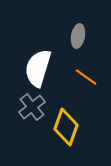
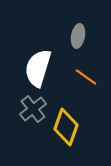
gray cross: moved 1 px right, 2 px down
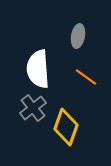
white semicircle: moved 1 px down; rotated 21 degrees counterclockwise
gray cross: moved 1 px up
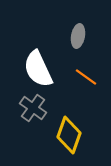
white semicircle: rotated 21 degrees counterclockwise
gray cross: rotated 16 degrees counterclockwise
yellow diamond: moved 3 px right, 8 px down
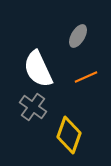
gray ellipse: rotated 20 degrees clockwise
orange line: rotated 60 degrees counterclockwise
gray cross: moved 1 px up
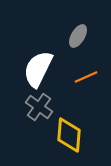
white semicircle: rotated 51 degrees clockwise
gray cross: moved 6 px right
yellow diamond: rotated 15 degrees counterclockwise
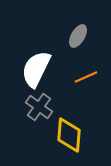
white semicircle: moved 2 px left
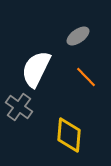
gray ellipse: rotated 25 degrees clockwise
orange line: rotated 70 degrees clockwise
gray cross: moved 20 px left
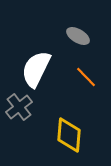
gray ellipse: rotated 65 degrees clockwise
gray cross: rotated 16 degrees clockwise
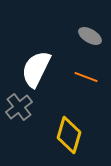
gray ellipse: moved 12 px right
orange line: rotated 25 degrees counterclockwise
yellow diamond: rotated 12 degrees clockwise
